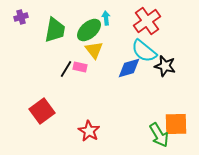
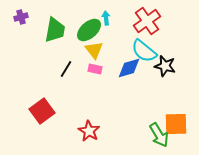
pink rectangle: moved 15 px right, 2 px down
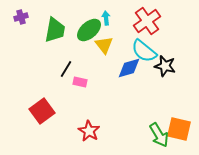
yellow triangle: moved 10 px right, 5 px up
pink rectangle: moved 15 px left, 13 px down
orange square: moved 3 px right, 5 px down; rotated 15 degrees clockwise
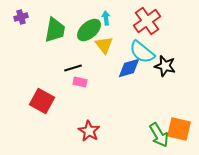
cyan semicircle: moved 2 px left, 1 px down
black line: moved 7 px right, 1 px up; rotated 42 degrees clockwise
red square: moved 10 px up; rotated 25 degrees counterclockwise
